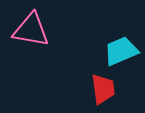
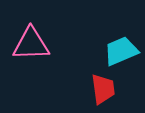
pink triangle: moved 14 px down; rotated 12 degrees counterclockwise
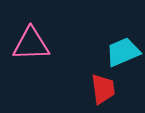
cyan trapezoid: moved 2 px right, 1 px down
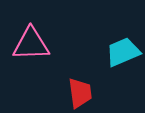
red trapezoid: moved 23 px left, 4 px down
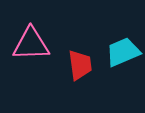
red trapezoid: moved 28 px up
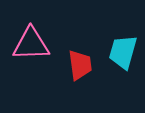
cyan trapezoid: rotated 51 degrees counterclockwise
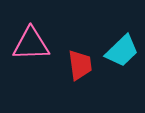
cyan trapezoid: moved 1 px left, 1 px up; rotated 150 degrees counterclockwise
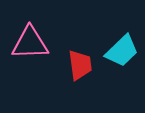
pink triangle: moved 1 px left, 1 px up
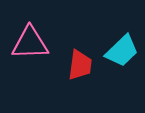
red trapezoid: rotated 16 degrees clockwise
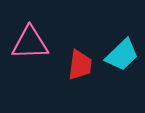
cyan trapezoid: moved 4 px down
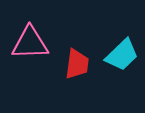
red trapezoid: moved 3 px left, 1 px up
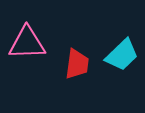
pink triangle: moved 3 px left
